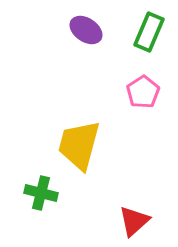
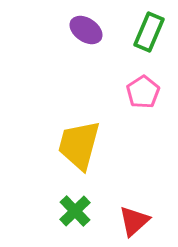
green cross: moved 34 px right, 18 px down; rotated 32 degrees clockwise
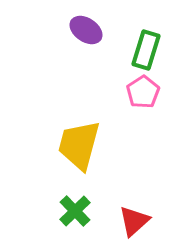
green rectangle: moved 3 px left, 18 px down; rotated 6 degrees counterclockwise
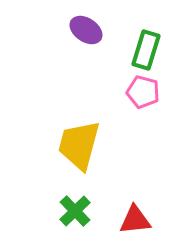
pink pentagon: rotated 24 degrees counterclockwise
red triangle: moved 1 px right, 1 px up; rotated 36 degrees clockwise
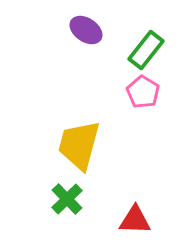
green rectangle: rotated 21 degrees clockwise
pink pentagon: rotated 16 degrees clockwise
green cross: moved 8 px left, 12 px up
red triangle: rotated 8 degrees clockwise
